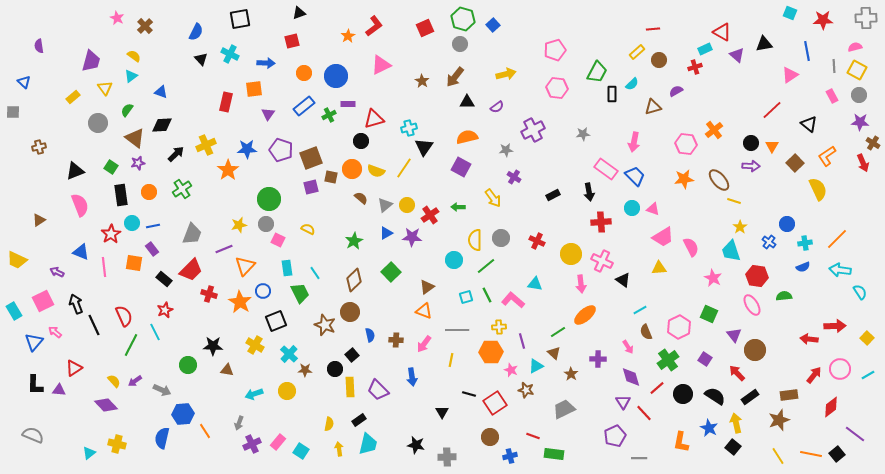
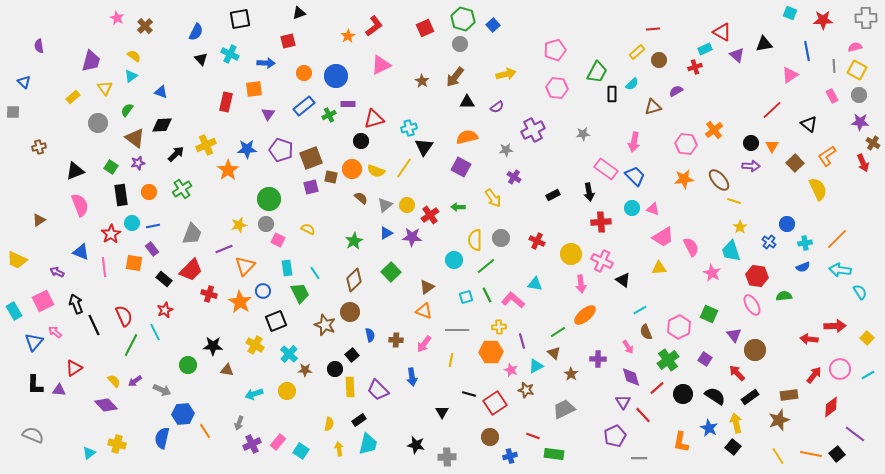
red square at (292, 41): moved 4 px left
pink star at (713, 278): moved 1 px left, 5 px up
red line at (644, 413): moved 1 px left, 2 px down
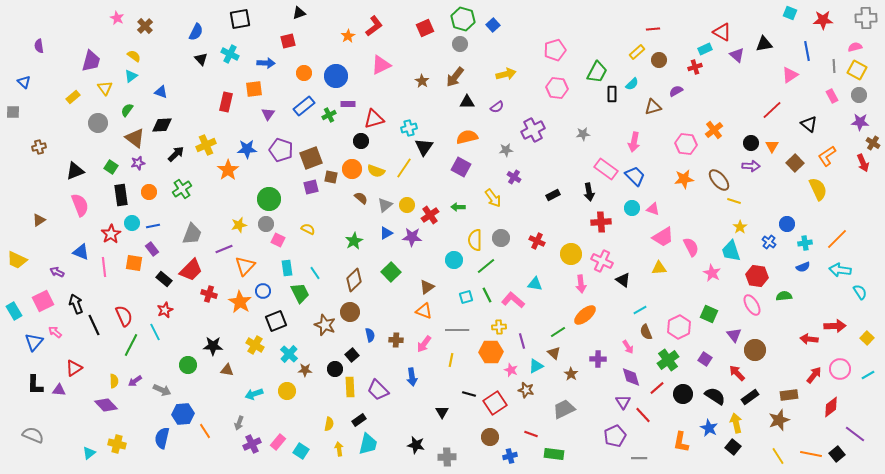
yellow semicircle at (114, 381): rotated 40 degrees clockwise
red line at (533, 436): moved 2 px left, 2 px up
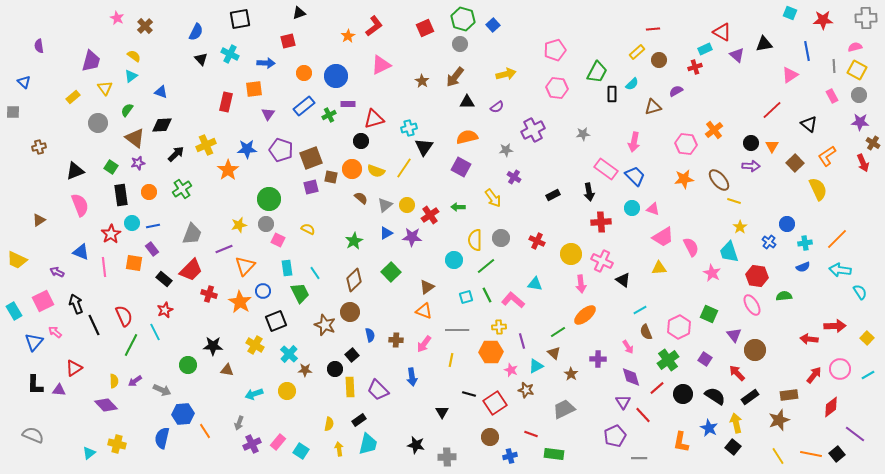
cyan trapezoid at (731, 251): moved 2 px left, 1 px down
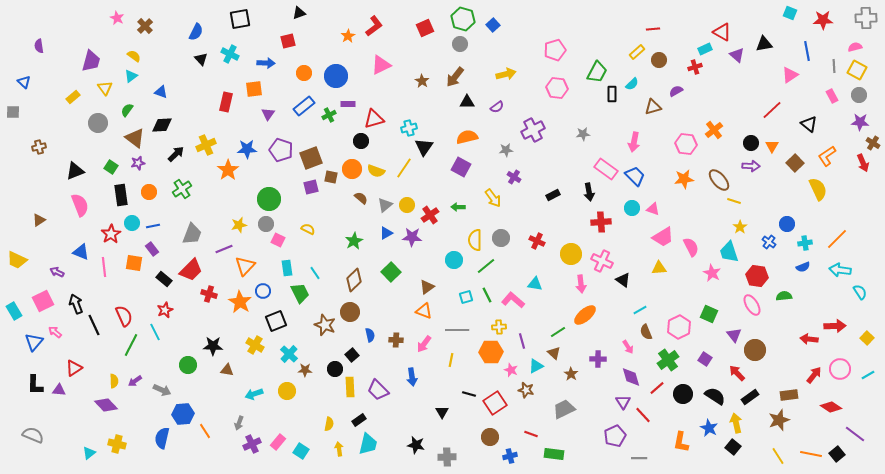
red diamond at (831, 407): rotated 70 degrees clockwise
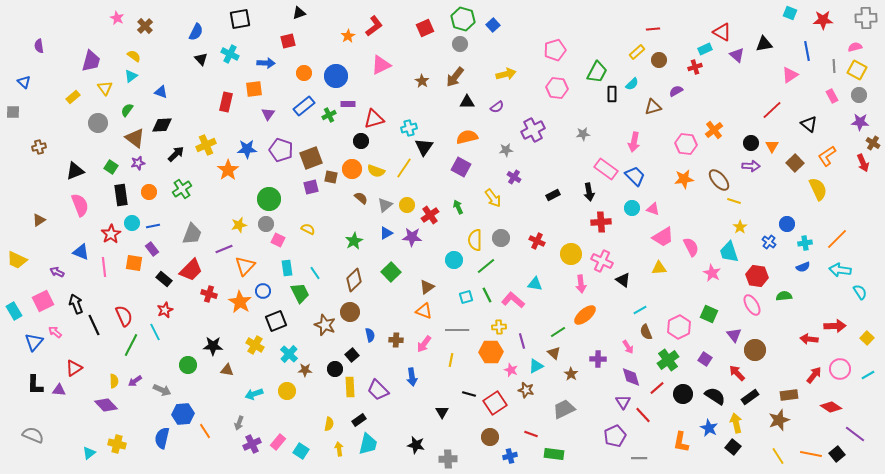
green arrow at (458, 207): rotated 64 degrees clockwise
gray cross at (447, 457): moved 1 px right, 2 px down
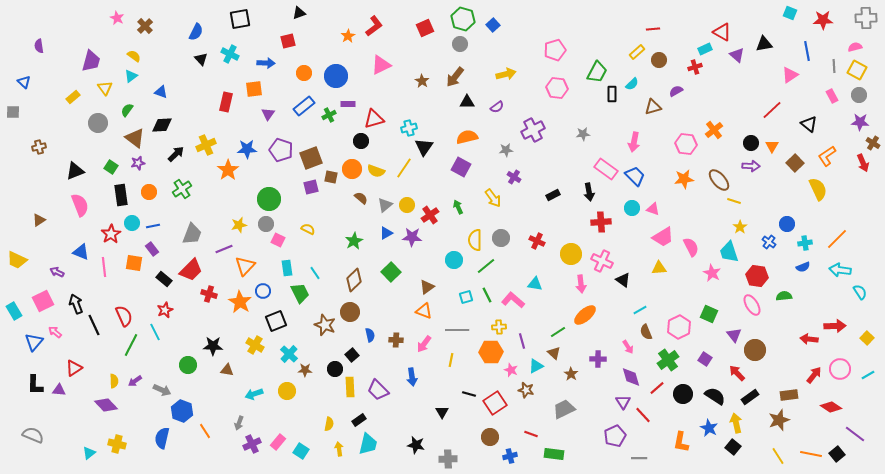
blue hexagon at (183, 414): moved 1 px left, 3 px up; rotated 25 degrees clockwise
